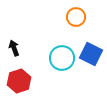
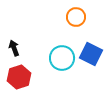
red hexagon: moved 4 px up
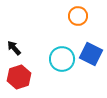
orange circle: moved 2 px right, 1 px up
black arrow: rotated 21 degrees counterclockwise
cyan circle: moved 1 px down
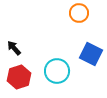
orange circle: moved 1 px right, 3 px up
cyan circle: moved 5 px left, 12 px down
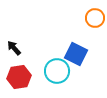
orange circle: moved 16 px right, 5 px down
blue square: moved 15 px left
red hexagon: rotated 10 degrees clockwise
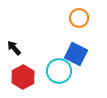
orange circle: moved 16 px left
cyan circle: moved 2 px right
red hexagon: moved 4 px right; rotated 20 degrees counterclockwise
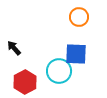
orange circle: moved 1 px up
blue square: rotated 25 degrees counterclockwise
red hexagon: moved 2 px right, 5 px down
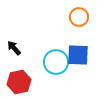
blue square: moved 2 px right, 1 px down
cyan circle: moved 3 px left, 9 px up
red hexagon: moved 6 px left; rotated 15 degrees clockwise
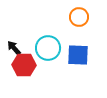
cyan circle: moved 8 px left, 14 px up
red hexagon: moved 5 px right, 17 px up; rotated 15 degrees clockwise
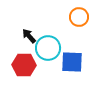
black arrow: moved 15 px right, 12 px up
blue square: moved 6 px left, 7 px down
